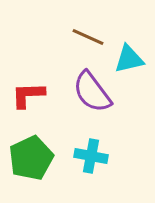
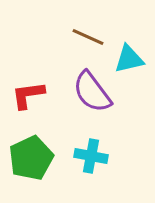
red L-shape: rotated 6 degrees counterclockwise
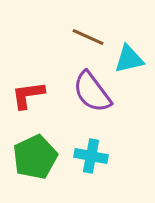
green pentagon: moved 4 px right, 1 px up
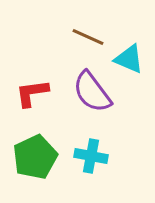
cyan triangle: rotated 36 degrees clockwise
red L-shape: moved 4 px right, 2 px up
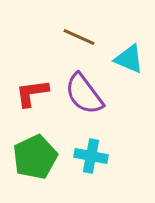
brown line: moved 9 px left
purple semicircle: moved 8 px left, 2 px down
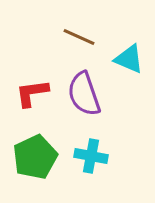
purple semicircle: rotated 18 degrees clockwise
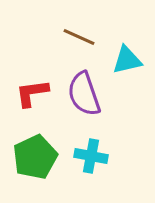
cyan triangle: moved 2 px left, 1 px down; rotated 36 degrees counterclockwise
